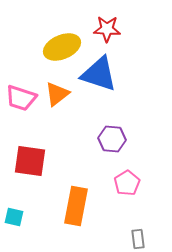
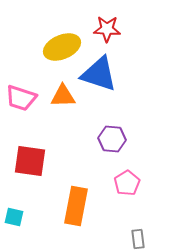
orange triangle: moved 6 px right, 2 px down; rotated 36 degrees clockwise
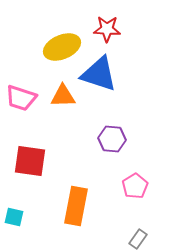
pink pentagon: moved 8 px right, 3 px down
gray rectangle: rotated 42 degrees clockwise
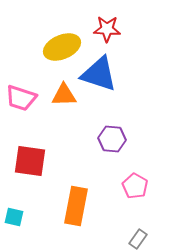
orange triangle: moved 1 px right, 1 px up
pink pentagon: rotated 10 degrees counterclockwise
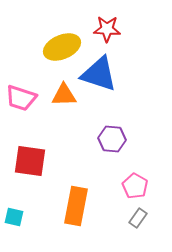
gray rectangle: moved 21 px up
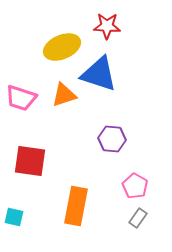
red star: moved 3 px up
orange triangle: rotated 16 degrees counterclockwise
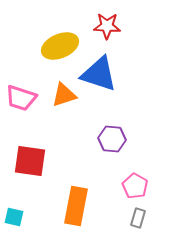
yellow ellipse: moved 2 px left, 1 px up
gray rectangle: rotated 18 degrees counterclockwise
